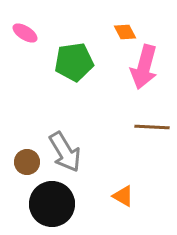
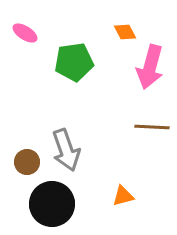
pink arrow: moved 6 px right
gray arrow: moved 1 px right, 2 px up; rotated 12 degrees clockwise
orange triangle: rotated 45 degrees counterclockwise
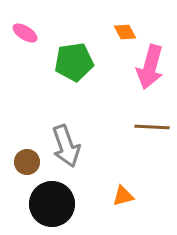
gray arrow: moved 4 px up
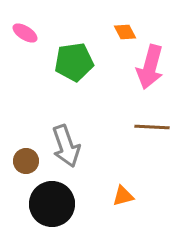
brown circle: moved 1 px left, 1 px up
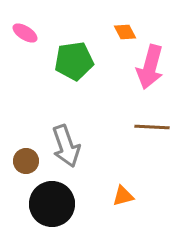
green pentagon: moved 1 px up
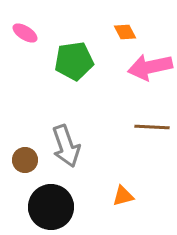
pink arrow: rotated 63 degrees clockwise
brown circle: moved 1 px left, 1 px up
black circle: moved 1 px left, 3 px down
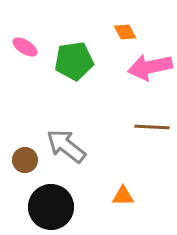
pink ellipse: moved 14 px down
gray arrow: rotated 147 degrees clockwise
orange triangle: rotated 15 degrees clockwise
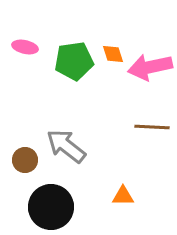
orange diamond: moved 12 px left, 22 px down; rotated 10 degrees clockwise
pink ellipse: rotated 20 degrees counterclockwise
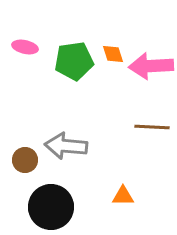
pink arrow: moved 1 px right, 1 px up; rotated 9 degrees clockwise
gray arrow: rotated 33 degrees counterclockwise
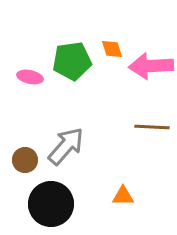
pink ellipse: moved 5 px right, 30 px down
orange diamond: moved 1 px left, 5 px up
green pentagon: moved 2 px left
gray arrow: rotated 126 degrees clockwise
black circle: moved 3 px up
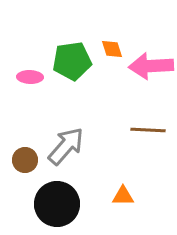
pink ellipse: rotated 10 degrees counterclockwise
brown line: moved 4 px left, 3 px down
black circle: moved 6 px right
